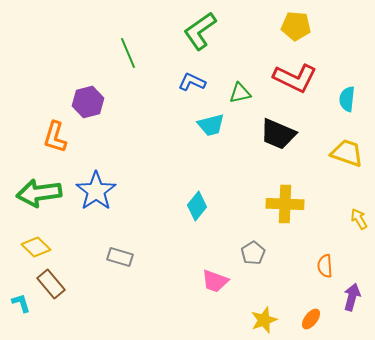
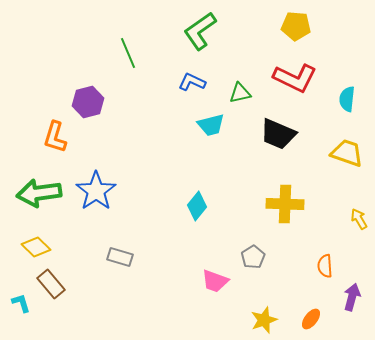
gray pentagon: moved 4 px down
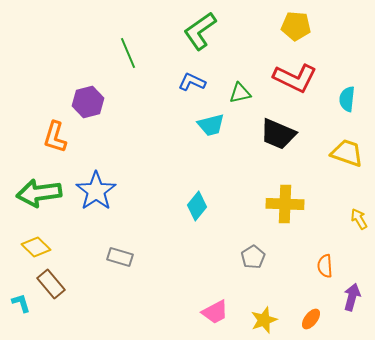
pink trapezoid: moved 31 px down; rotated 48 degrees counterclockwise
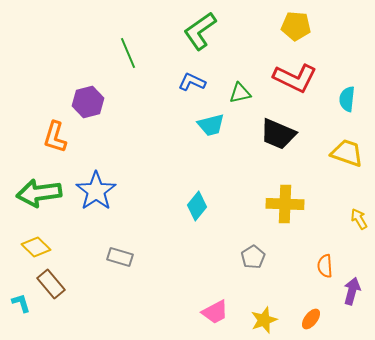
purple arrow: moved 6 px up
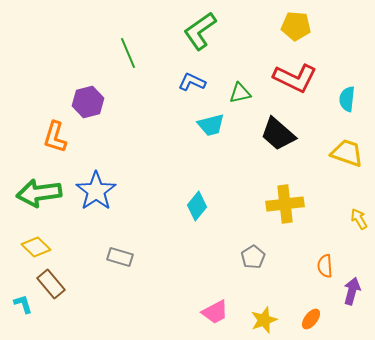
black trapezoid: rotated 18 degrees clockwise
yellow cross: rotated 9 degrees counterclockwise
cyan L-shape: moved 2 px right, 1 px down
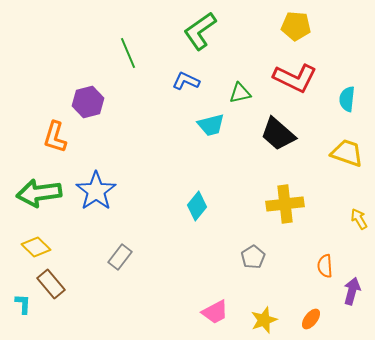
blue L-shape: moved 6 px left, 1 px up
gray rectangle: rotated 70 degrees counterclockwise
cyan L-shape: rotated 20 degrees clockwise
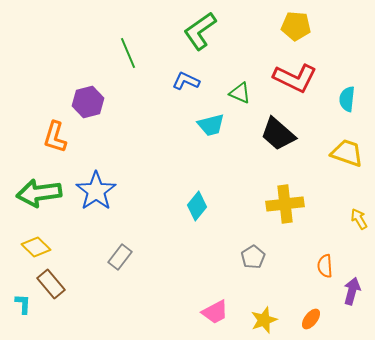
green triangle: rotated 35 degrees clockwise
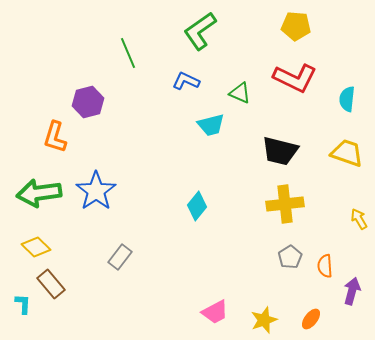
black trapezoid: moved 2 px right, 17 px down; rotated 27 degrees counterclockwise
gray pentagon: moved 37 px right
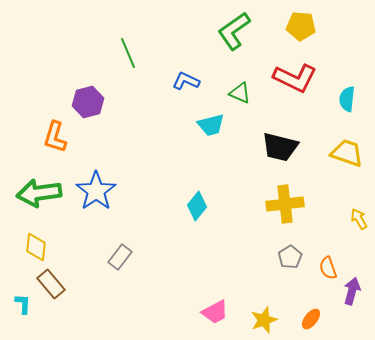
yellow pentagon: moved 5 px right
green L-shape: moved 34 px right
black trapezoid: moved 4 px up
yellow diamond: rotated 52 degrees clockwise
orange semicircle: moved 3 px right, 2 px down; rotated 15 degrees counterclockwise
